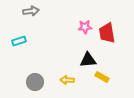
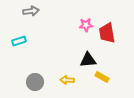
pink star: moved 1 px right, 2 px up
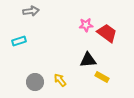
red trapezoid: rotated 135 degrees clockwise
yellow arrow: moved 7 px left; rotated 48 degrees clockwise
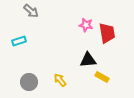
gray arrow: rotated 49 degrees clockwise
pink star: rotated 16 degrees clockwise
red trapezoid: rotated 45 degrees clockwise
gray circle: moved 6 px left
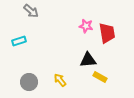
pink star: moved 1 px down
yellow rectangle: moved 2 px left
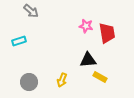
yellow arrow: moved 2 px right; rotated 120 degrees counterclockwise
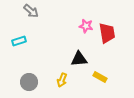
black triangle: moved 9 px left, 1 px up
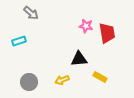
gray arrow: moved 2 px down
yellow arrow: rotated 48 degrees clockwise
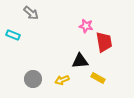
red trapezoid: moved 3 px left, 9 px down
cyan rectangle: moved 6 px left, 6 px up; rotated 40 degrees clockwise
black triangle: moved 1 px right, 2 px down
yellow rectangle: moved 2 px left, 1 px down
gray circle: moved 4 px right, 3 px up
